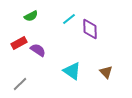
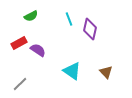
cyan line: rotated 72 degrees counterclockwise
purple diamond: rotated 15 degrees clockwise
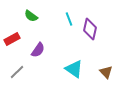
green semicircle: rotated 64 degrees clockwise
red rectangle: moved 7 px left, 4 px up
purple semicircle: rotated 91 degrees clockwise
cyan triangle: moved 2 px right, 2 px up
gray line: moved 3 px left, 12 px up
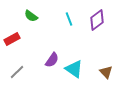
purple diamond: moved 7 px right, 9 px up; rotated 40 degrees clockwise
purple semicircle: moved 14 px right, 10 px down
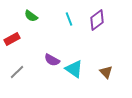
purple semicircle: rotated 84 degrees clockwise
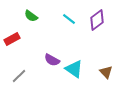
cyan line: rotated 32 degrees counterclockwise
gray line: moved 2 px right, 4 px down
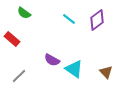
green semicircle: moved 7 px left, 3 px up
red rectangle: rotated 70 degrees clockwise
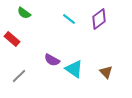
purple diamond: moved 2 px right, 1 px up
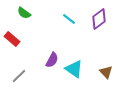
purple semicircle: rotated 91 degrees counterclockwise
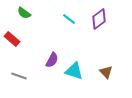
cyan triangle: moved 2 px down; rotated 18 degrees counterclockwise
gray line: rotated 63 degrees clockwise
